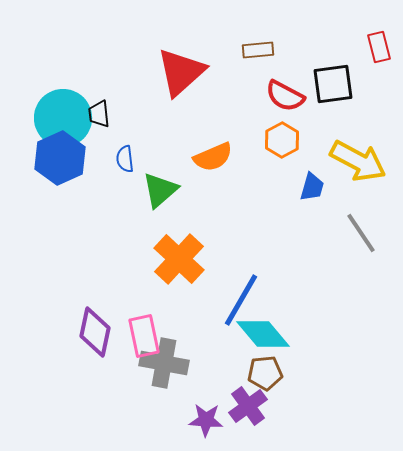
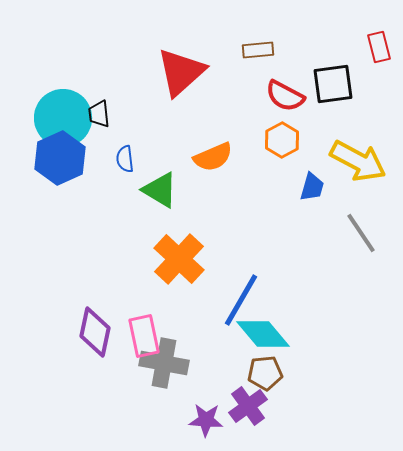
green triangle: rotated 48 degrees counterclockwise
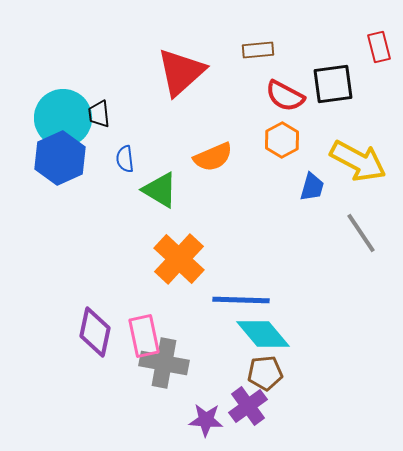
blue line: rotated 62 degrees clockwise
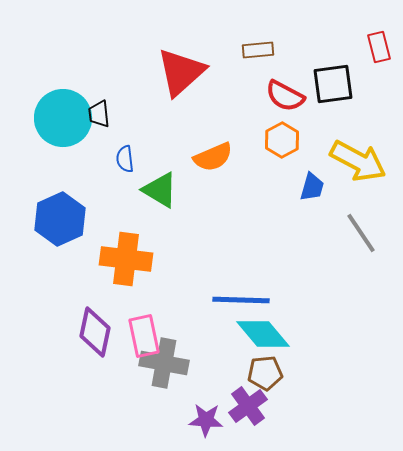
blue hexagon: moved 61 px down
orange cross: moved 53 px left; rotated 36 degrees counterclockwise
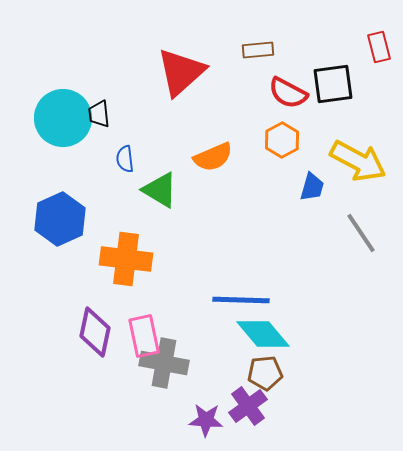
red semicircle: moved 3 px right, 3 px up
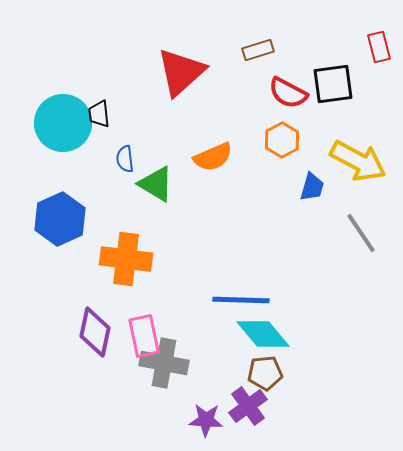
brown rectangle: rotated 12 degrees counterclockwise
cyan circle: moved 5 px down
green triangle: moved 4 px left, 6 px up
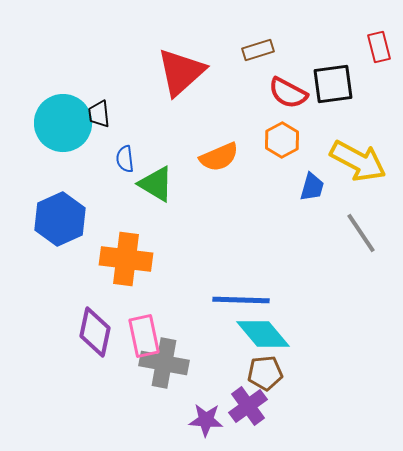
orange semicircle: moved 6 px right
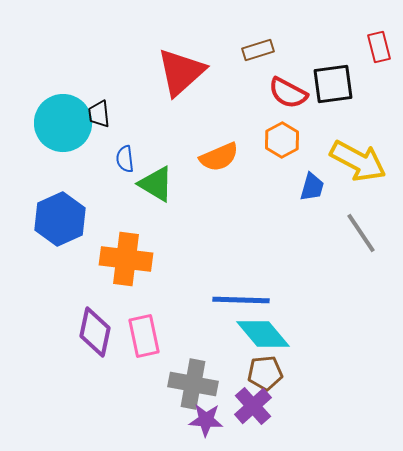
gray cross: moved 29 px right, 21 px down
purple cross: moved 5 px right; rotated 6 degrees counterclockwise
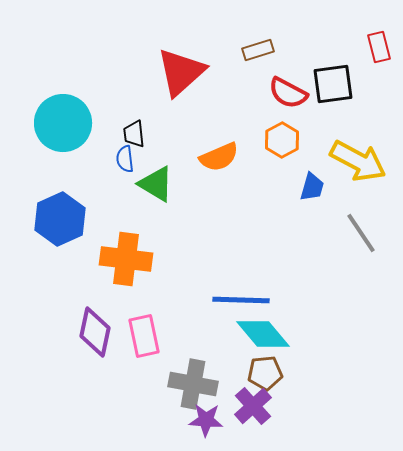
black trapezoid: moved 35 px right, 20 px down
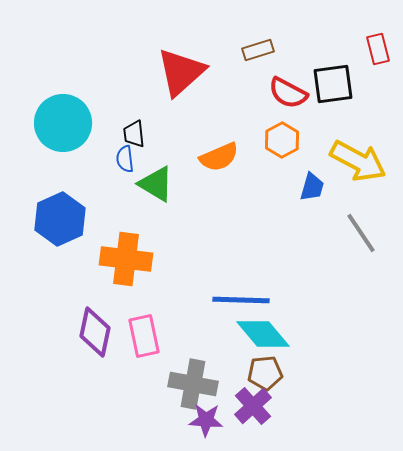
red rectangle: moved 1 px left, 2 px down
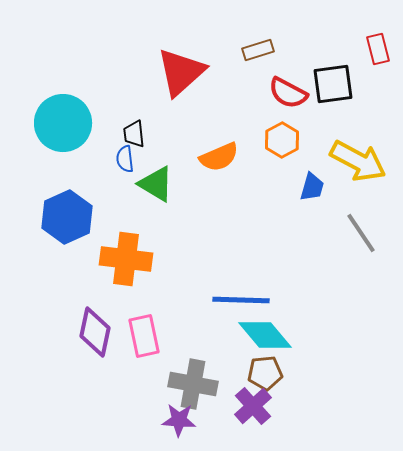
blue hexagon: moved 7 px right, 2 px up
cyan diamond: moved 2 px right, 1 px down
purple star: moved 27 px left
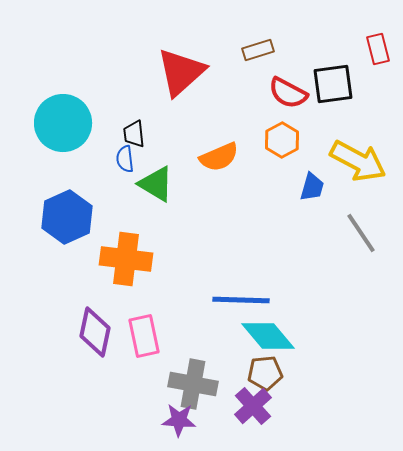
cyan diamond: moved 3 px right, 1 px down
